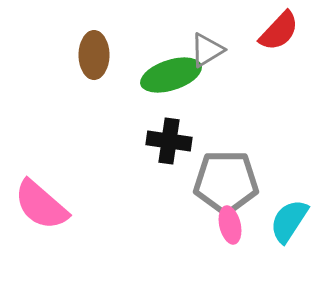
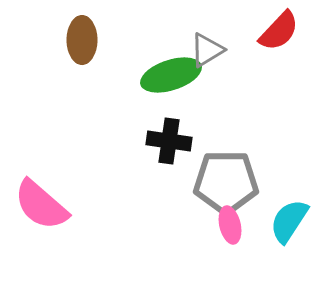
brown ellipse: moved 12 px left, 15 px up
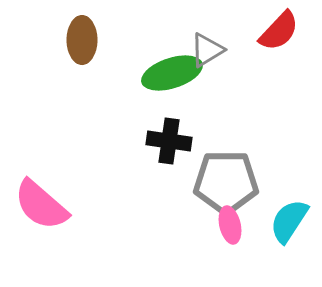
green ellipse: moved 1 px right, 2 px up
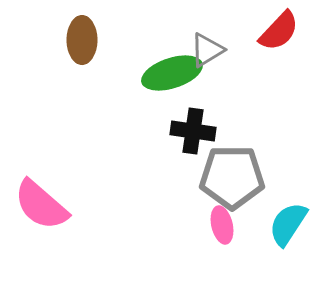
black cross: moved 24 px right, 10 px up
gray pentagon: moved 6 px right, 5 px up
cyan semicircle: moved 1 px left, 3 px down
pink ellipse: moved 8 px left
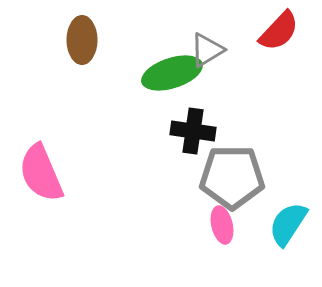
pink semicircle: moved 32 px up; rotated 26 degrees clockwise
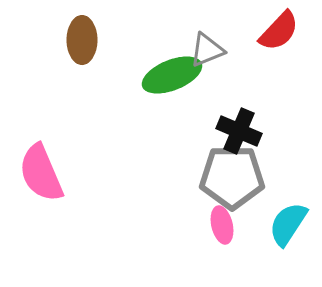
gray triangle: rotated 9 degrees clockwise
green ellipse: moved 2 px down; rotated 4 degrees counterclockwise
black cross: moved 46 px right; rotated 15 degrees clockwise
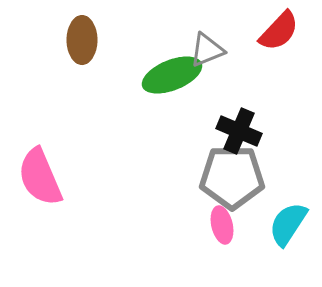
pink semicircle: moved 1 px left, 4 px down
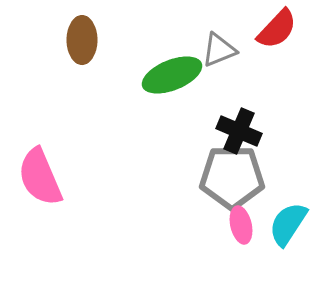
red semicircle: moved 2 px left, 2 px up
gray triangle: moved 12 px right
pink ellipse: moved 19 px right
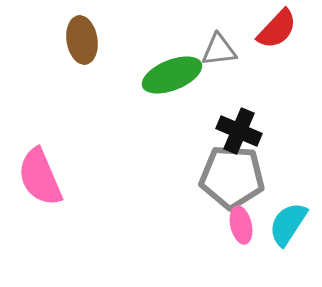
brown ellipse: rotated 9 degrees counterclockwise
gray triangle: rotated 15 degrees clockwise
gray pentagon: rotated 4 degrees clockwise
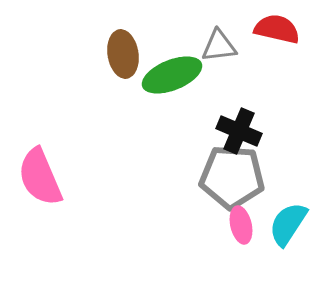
red semicircle: rotated 120 degrees counterclockwise
brown ellipse: moved 41 px right, 14 px down
gray triangle: moved 4 px up
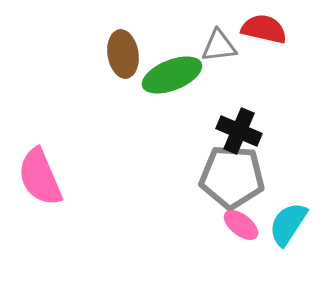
red semicircle: moved 13 px left
pink ellipse: rotated 39 degrees counterclockwise
